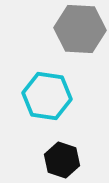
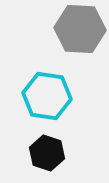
black hexagon: moved 15 px left, 7 px up
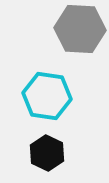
black hexagon: rotated 8 degrees clockwise
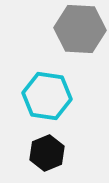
black hexagon: rotated 12 degrees clockwise
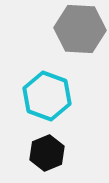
cyan hexagon: rotated 12 degrees clockwise
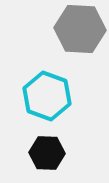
black hexagon: rotated 24 degrees clockwise
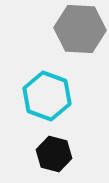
black hexagon: moved 7 px right, 1 px down; rotated 12 degrees clockwise
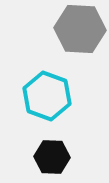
black hexagon: moved 2 px left, 3 px down; rotated 12 degrees counterclockwise
